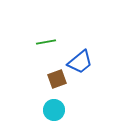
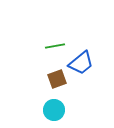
green line: moved 9 px right, 4 px down
blue trapezoid: moved 1 px right, 1 px down
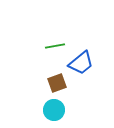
brown square: moved 4 px down
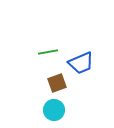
green line: moved 7 px left, 6 px down
blue trapezoid: rotated 16 degrees clockwise
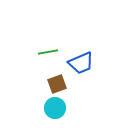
brown square: moved 1 px down
cyan circle: moved 1 px right, 2 px up
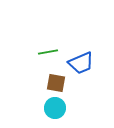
brown square: moved 1 px left, 1 px up; rotated 30 degrees clockwise
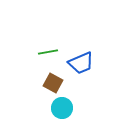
brown square: moved 3 px left; rotated 18 degrees clockwise
cyan circle: moved 7 px right
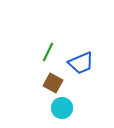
green line: rotated 54 degrees counterclockwise
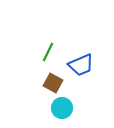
blue trapezoid: moved 2 px down
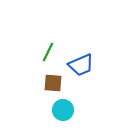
brown square: rotated 24 degrees counterclockwise
cyan circle: moved 1 px right, 2 px down
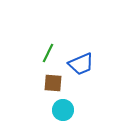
green line: moved 1 px down
blue trapezoid: moved 1 px up
